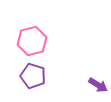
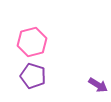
pink hexagon: moved 1 px down
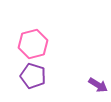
pink hexagon: moved 1 px right, 2 px down
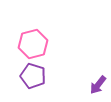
purple arrow: rotated 96 degrees clockwise
